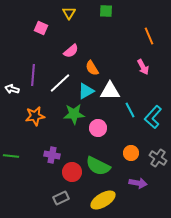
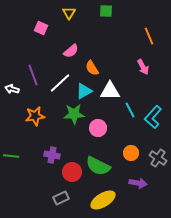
purple line: rotated 25 degrees counterclockwise
cyan triangle: moved 2 px left
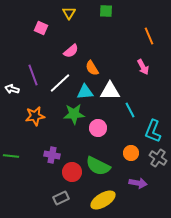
cyan triangle: moved 1 px right, 1 px down; rotated 24 degrees clockwise
cyan L-shape: moved 14 px down; rotated 20 degrees counterclockwise
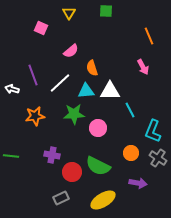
orange semicircle: rotated 14 degrees clockwise
cyan triangle: moved 1 px right, 1 px up
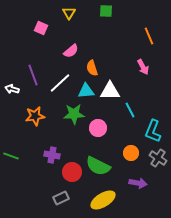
green line: rotated 14 degrees clockwise
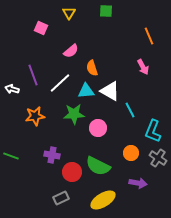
white triangle: rotated 30 degrees clockwise
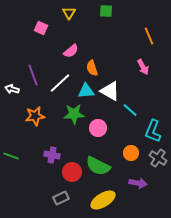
cyan line: rotated 21 degrees counterclockwise
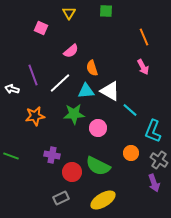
orange line: moved 5 px left, 1 px down
gray cross: moved 1 px right, 2 px down
purple arrow: moved 16 px right; rotated 60 degrees clockwise
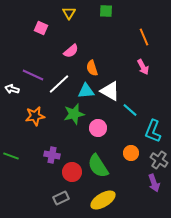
purple line: rotated 45 degrees counterclockwise
white line: moved 1 px left, 1 px down
green star: rotated 10 degrees counterclockwise
green semicircle: rotated 30 degrees clockwise
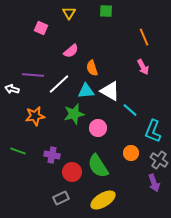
purple line: rotated 20 degrees counterclockwise
green line: moved 7 px right, 5 px up
